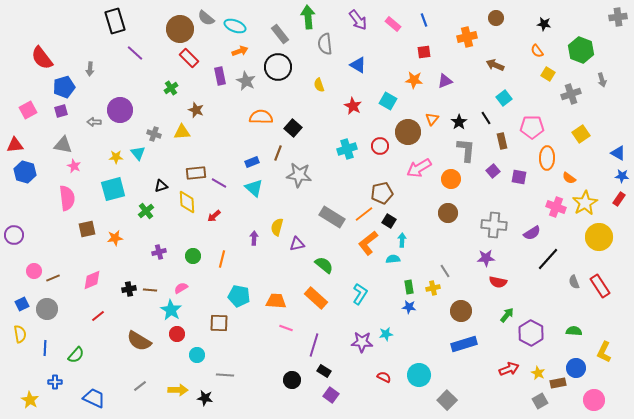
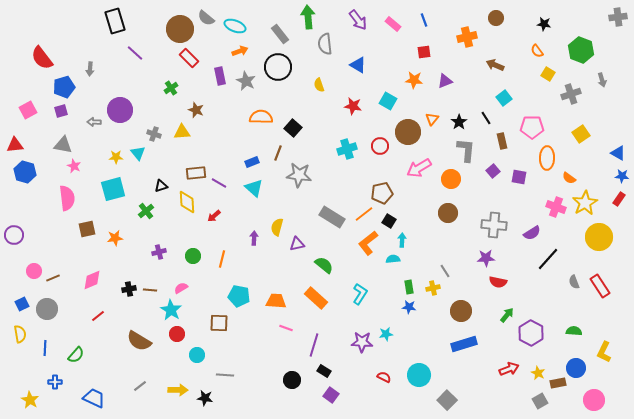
red star at (353, 106): rotated 18 degrees counterclockwise
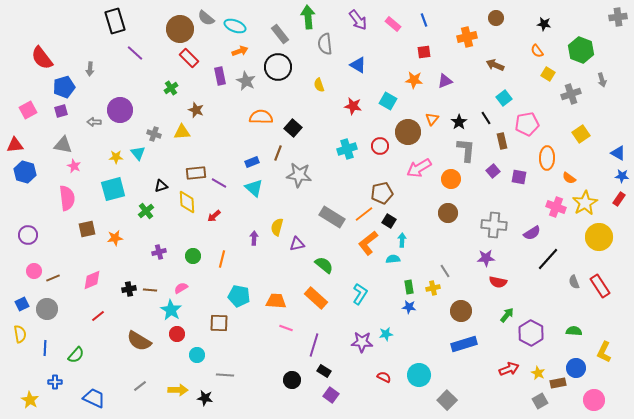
pink pentagon at (532, 127): moved 5 px left, 3 px up; rotated 10 degrees counterclockwise
purple circle at (14, 235): moved 14 px right
